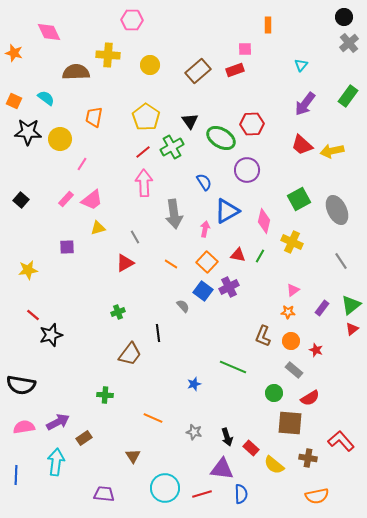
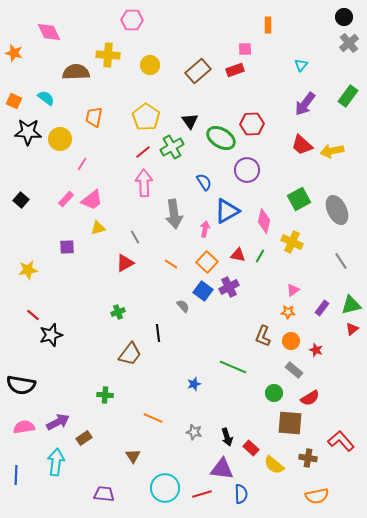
green triangle at (351, 305): rotated 25 degrees clockwise
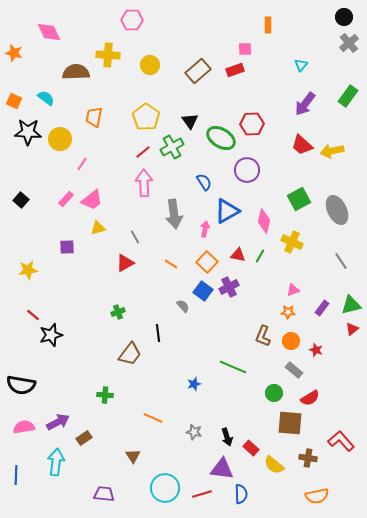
pink triangle at (293, 290): rotated 16 degrees clockwise
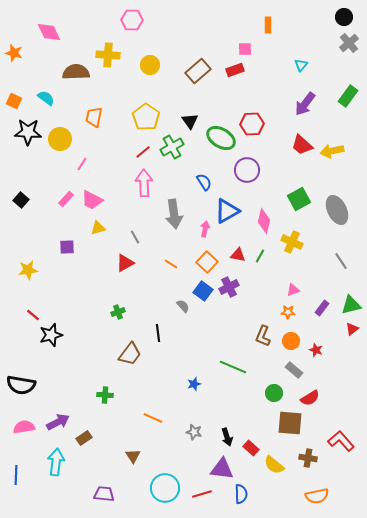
pink trapezoid at (92, 200): rotated 65 degrees clockwise
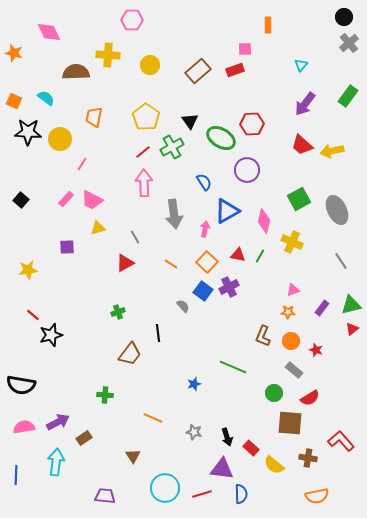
purple trapezoid at (104, 494): moved 1 px right, 2 px down
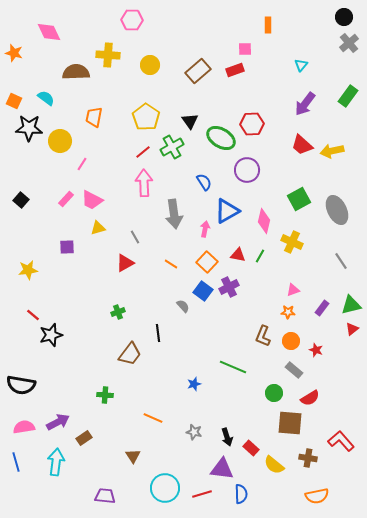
black star at (28, 132): moved 1 px right, 4 px up
yellow circle at (60, 139): moved 2 px down
blue line at (16, 475): moved 13 px up; rotated 18 degrees counterclockwise
